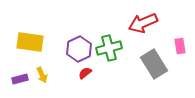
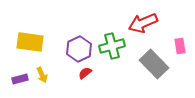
green cross: moved 3 px right, 2 px up
gray rectangle: rotated 12 degrees counterclockwise
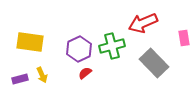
pink rectangle: moved 4 px right, 8 px up
gray rectangle: moved 1 px up
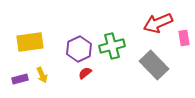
red arrow: moved 15 px right
yellow rectangle: rotated 16 degrees counterclockwise
gray rectangle: moved 2 px down
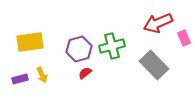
pink rectangle: rotated 14 degrees counterclockwise
purple hexagon: rotated 10 degrees clockwise
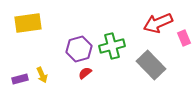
yellow rectangle: moved 2 px left, 19 px up
gray rectangle: moved 3 px left
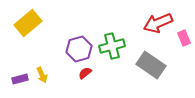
yellow rectangle: rotated 32 degrees counterclockwise
gray rectangle: rotated 12 degrees counterclockwise
